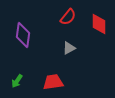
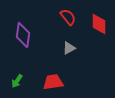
red semicircle: rotated 78 degrees counterclockwise
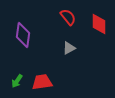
red trapezoid: moved 11 px left
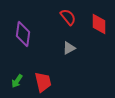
purple diamond: moved 1 px up
red trapezoid: moved 1 px right; rotated 85 degrees clockwise
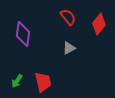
red diamond: rotated 40 degrees clockwise
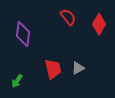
red diamond: rotated 10 degrees counterclockwise
gray triangle: moved 9 px right, 20 px down
red trapezoid: moved 10 px right, 13 px up
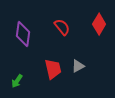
red semicircle: moved 6 px left, 10 px down
gray triangle: moved 2 px up
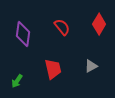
gray triangle: moved 13 px right
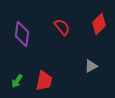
red diamond: rotated 15 degrees clockwise
purple diamond: moved 1 px left
red trapezoid: moved 9 px left, 12 px down; rotated 25 degrees clockwise
